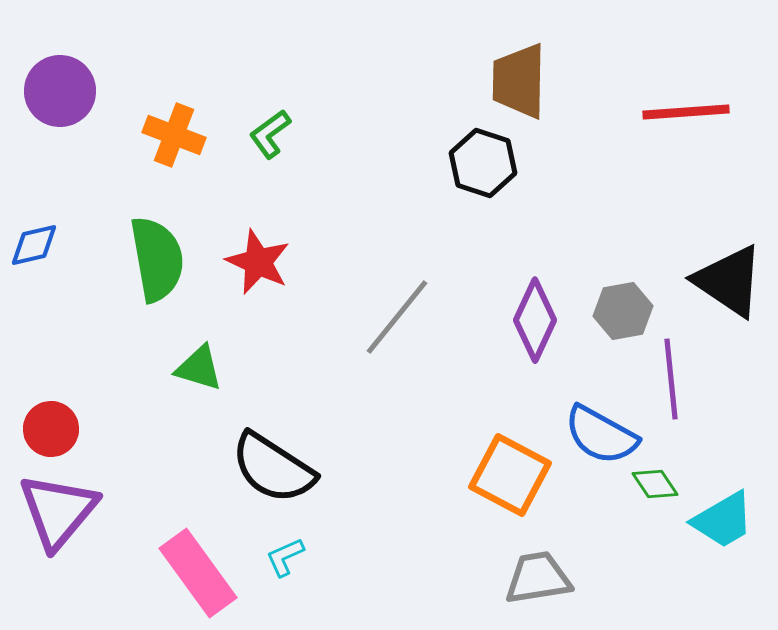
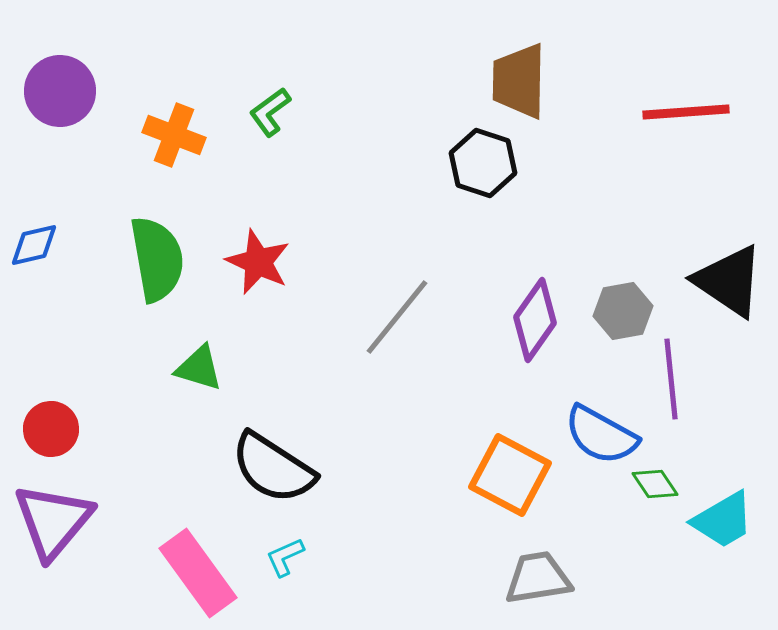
green L-shape: moved 22 px up
purple diamond: rotated 10 degrees clockwise
purple triangle: moved 5 px left, 10 px down
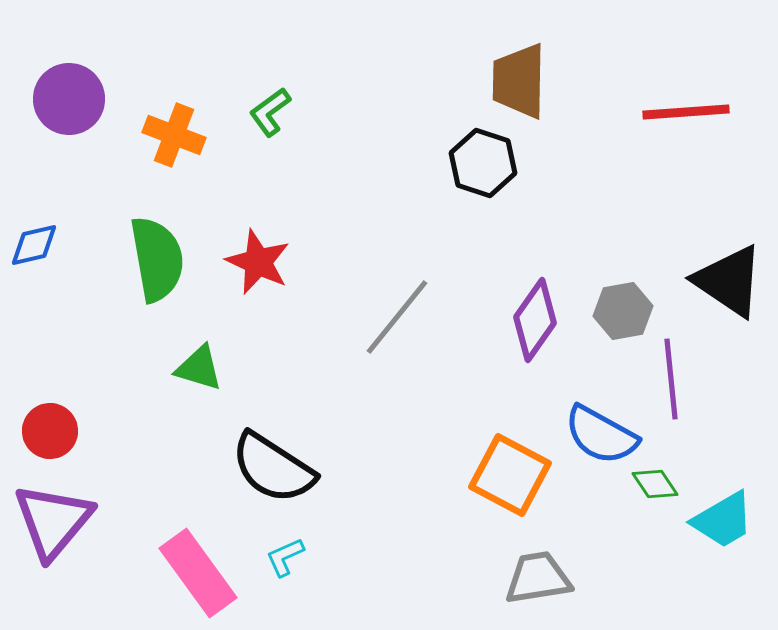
purple circle: moved 9 px right, 8 px down
red circle: moved 1 px left, 2 px down
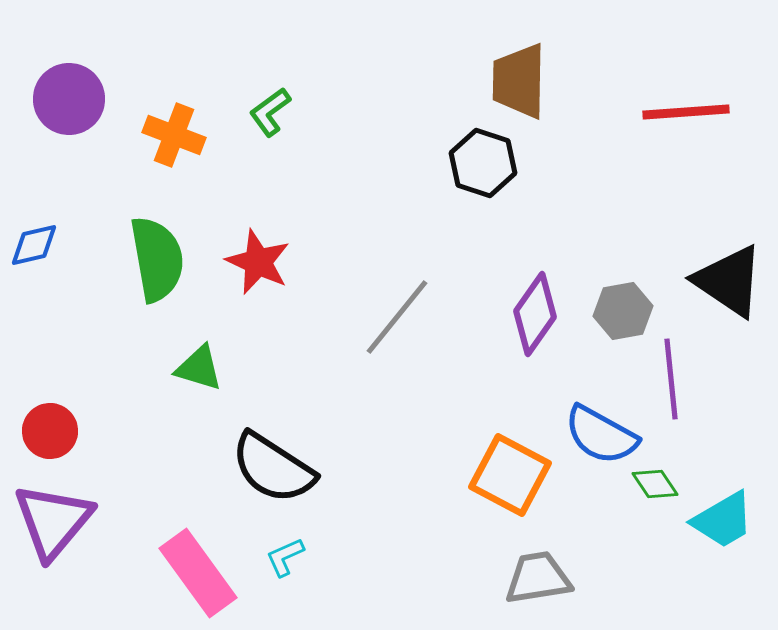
purple diamond: moved 6 px up
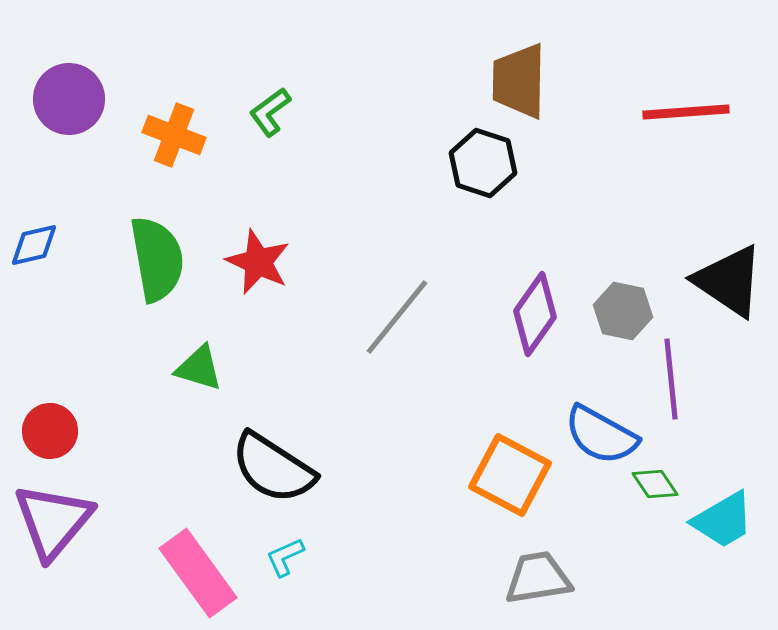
gray hexagon: rotated 22 degrees clockwise
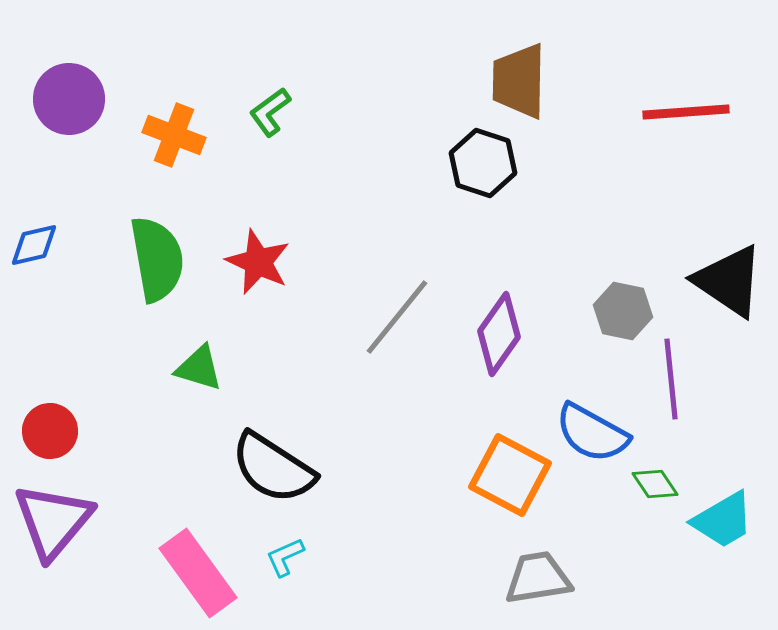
purple diamond: moved 36 px left, 20 px down
blue semicircle: moved 9 px left, 2 px up
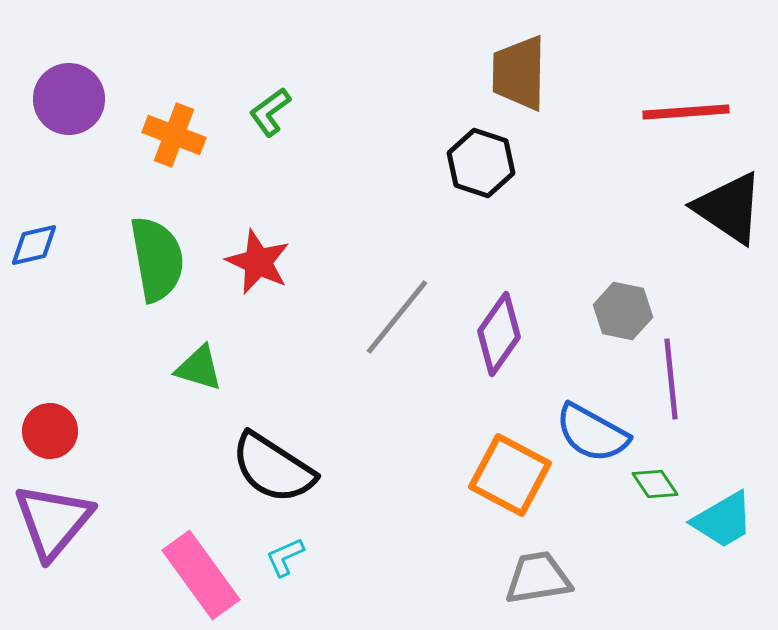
brown trapezoid: moved 8 px up
black hexagon: moved 2 px left
black triangle: moved 73 px up
pink rectangle: moved 3 px right, 2 px down
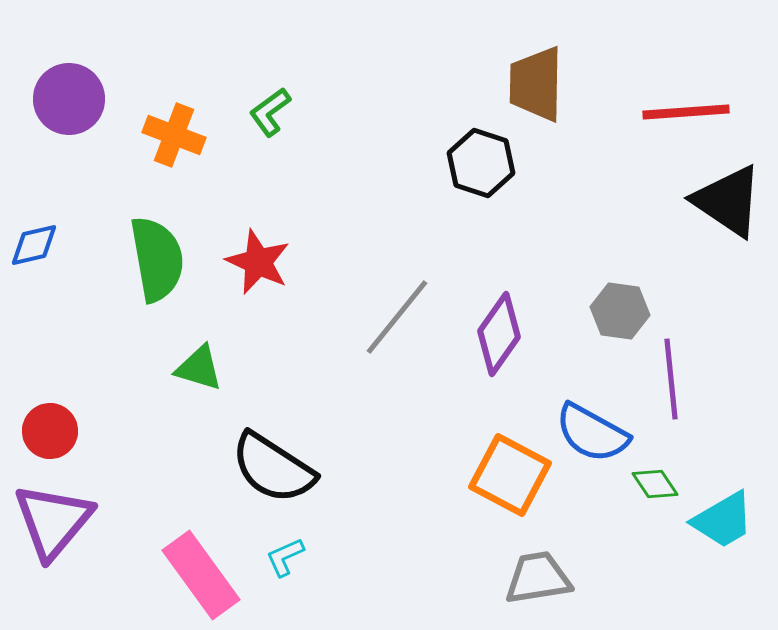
brown trapezoid: moved 17 px right, 11 px down
black triangle: moved 1 px left, 7 px up
gray hexagon: moved 3 px left; rotated 4 degrees counterclockwise
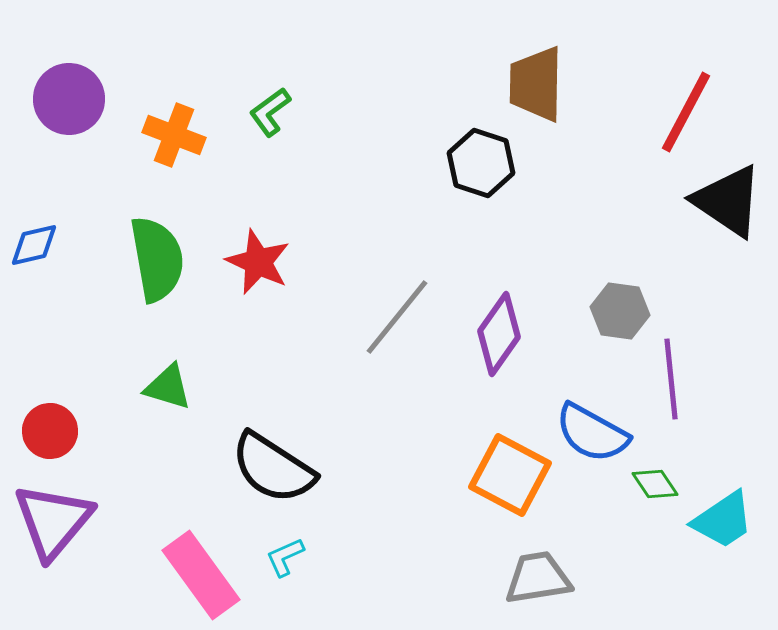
red line: rotated 58 degrees counterclockwise
green triangle: moved 31 px left, 19 px down
cyan trapezoid: rotated 4 degrees counterclockwise
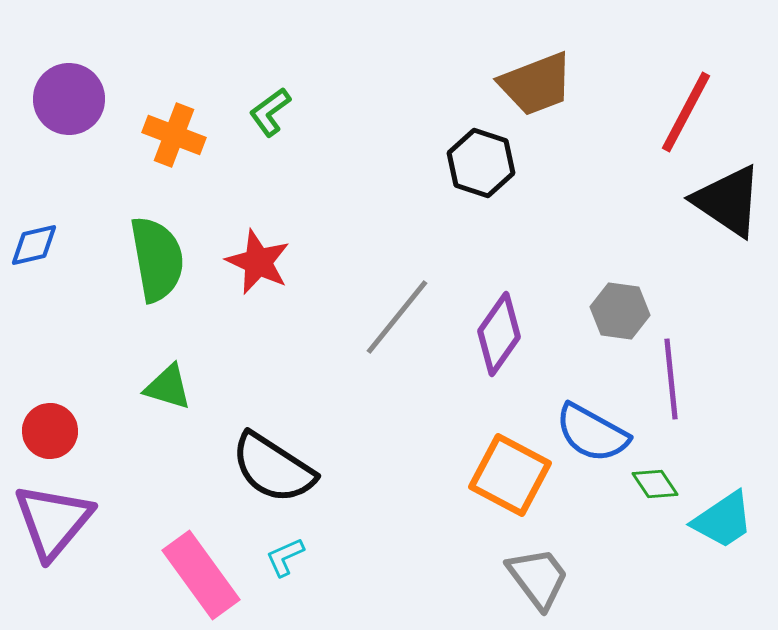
brown trapezoid: rotated 112 degrees counterclockwise
gray trapezoid: rotated 62 degrees clockwise
